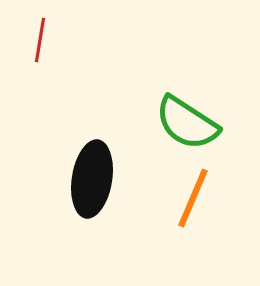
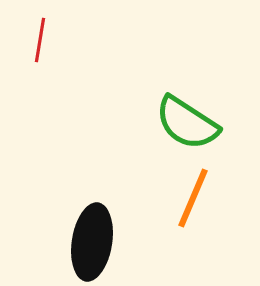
black ellipse: moved 63 px down
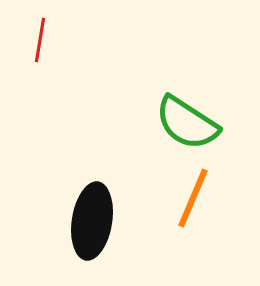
black ellipse: moved 21 px up
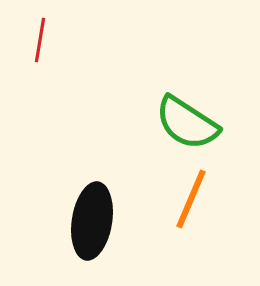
orange line: moved 2 px left, 1 px down
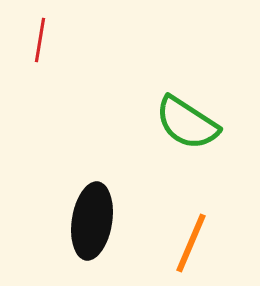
orange line: moved 44 px down
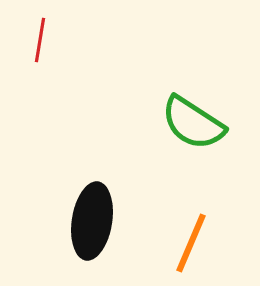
green semicircle: moved 6 px right
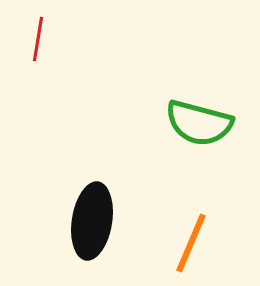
red line: moved 2 px left, 1 px up
green semicircle: moved 6 px right; rotated 18 degrees counterclockwise
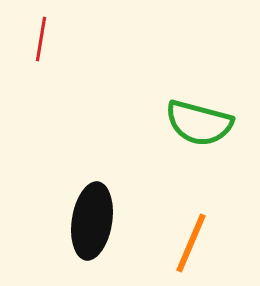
red line: moved 3 px right
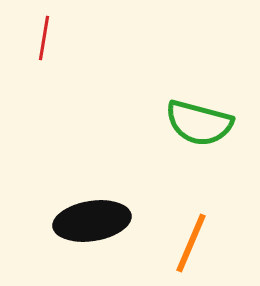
red line: moved 3 px right, 1 px up
black ellipse: rotated 72 degrees clockwise
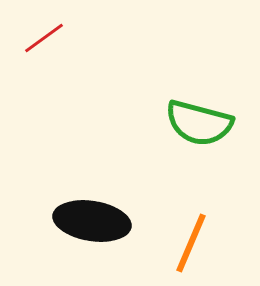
red line: rotated 45 degrees clockwise
black ellipse: rotated 18 degrees clockwise
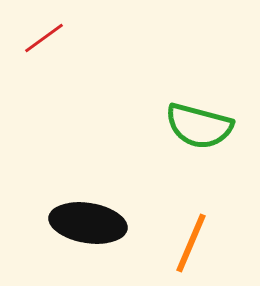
green semicircle: moved 3 px down
black ellipse: moved 4 px left, 2 px down
